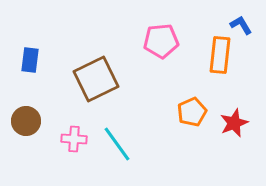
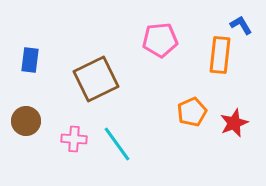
pink pentagon: moved 1 px left, 1 px up
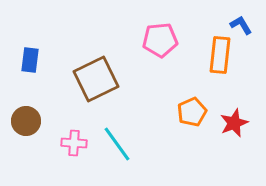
pink cross: moved 4 px down
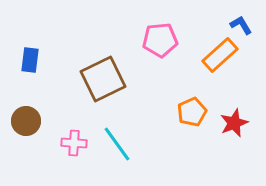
orange rectangle: rotated 42 degrees clockwise
brown square: moved 7 px right
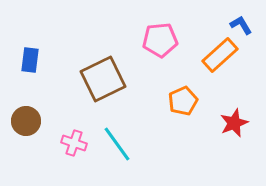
orange pentagon: moved 9 px left, 11 px up
pink cross: rotated 15 degrees clockwise
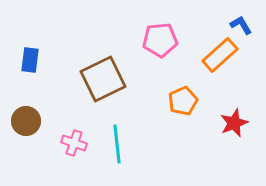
cyan line: rotated 30 degrees clockwise
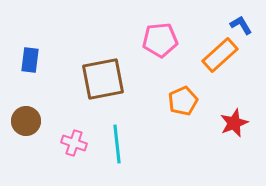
brown square: rotated 15 degrees clockwise
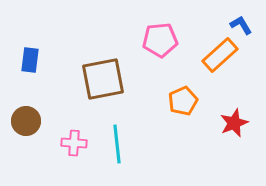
pink cross: rotated 15 degrees counterclockwise
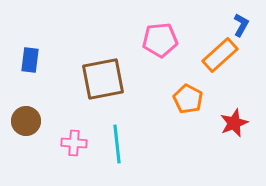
blue L-shape: rotated 60 degrees clockwise
orange pentagon: moved 5 px right, 2 px up; rotated 20 degrees counterclockwise
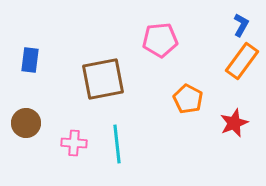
orange rectangle: moved 22 px right, 6 px down; rotated 12 degrees counterclockwise
brown circle: moved 2 px down
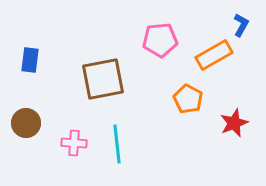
orange rectangle: moved 28 px left, 6 px up; rotated 24 degrees clockwise
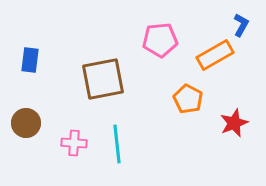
orange rectangle: moved 1 px right
